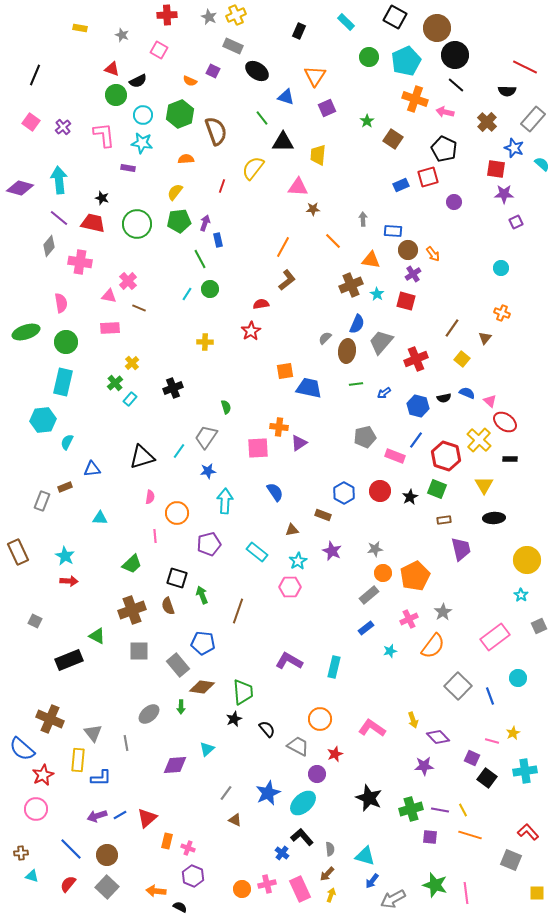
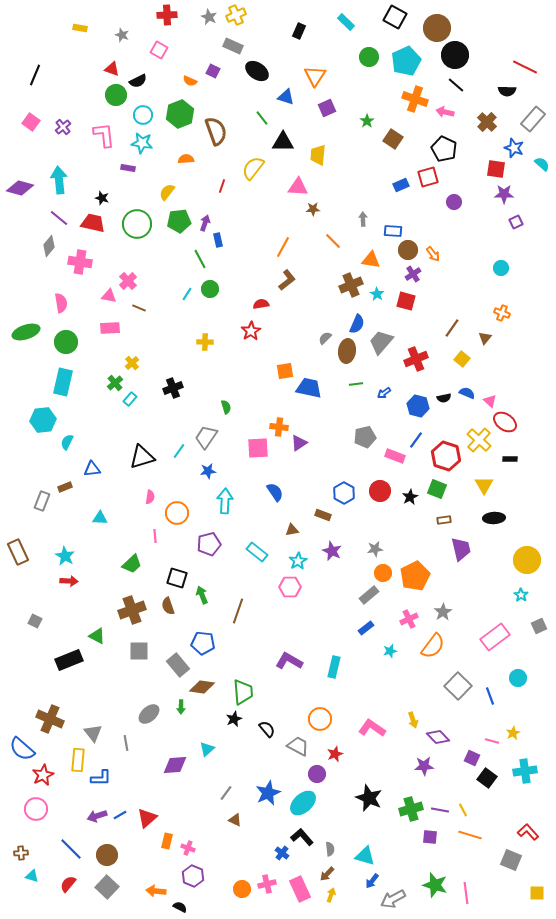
yellow semicircle at (175, 192): moved 8 px left
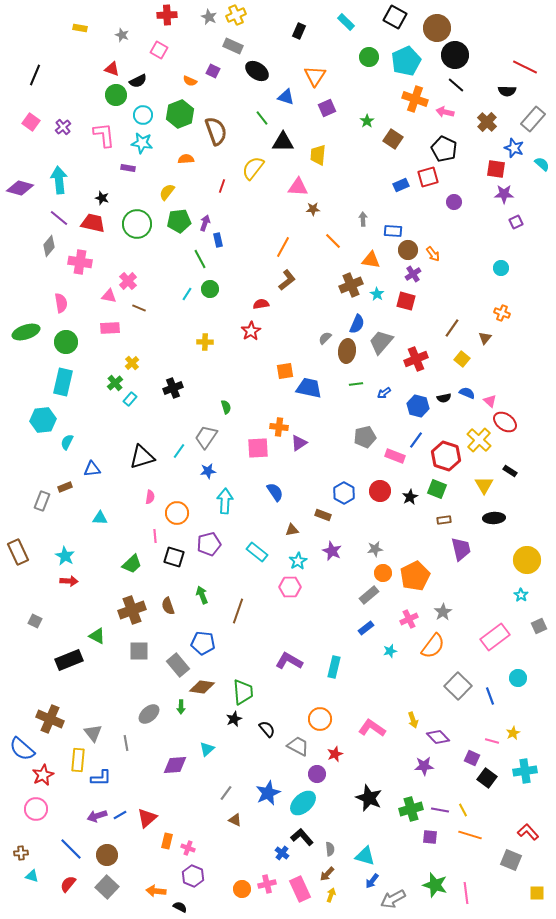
black rectangle at (510, 459): moved 12 px down; rotated 32 degrees clockwise
black square at (177, 578): moved 3 px left, 21 px up
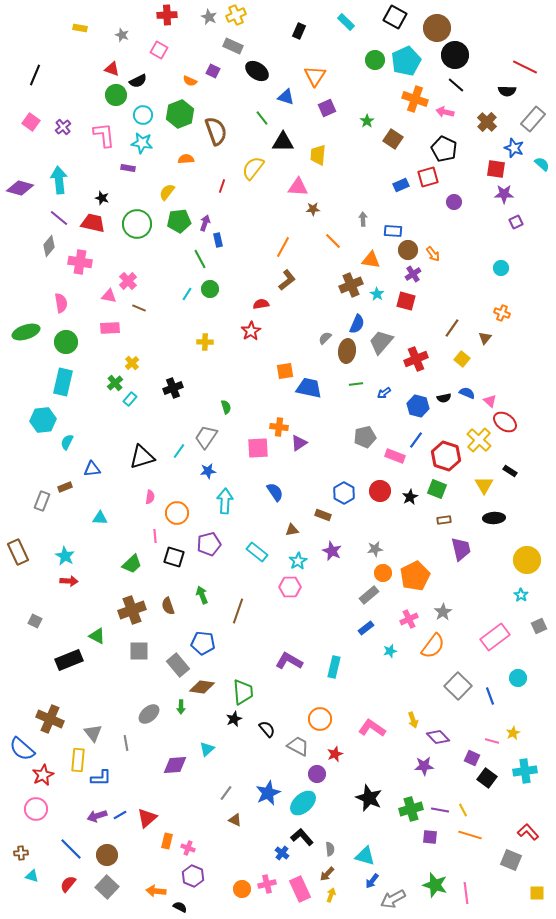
green circle at (369, 57): moved 6 px right, 3 px down
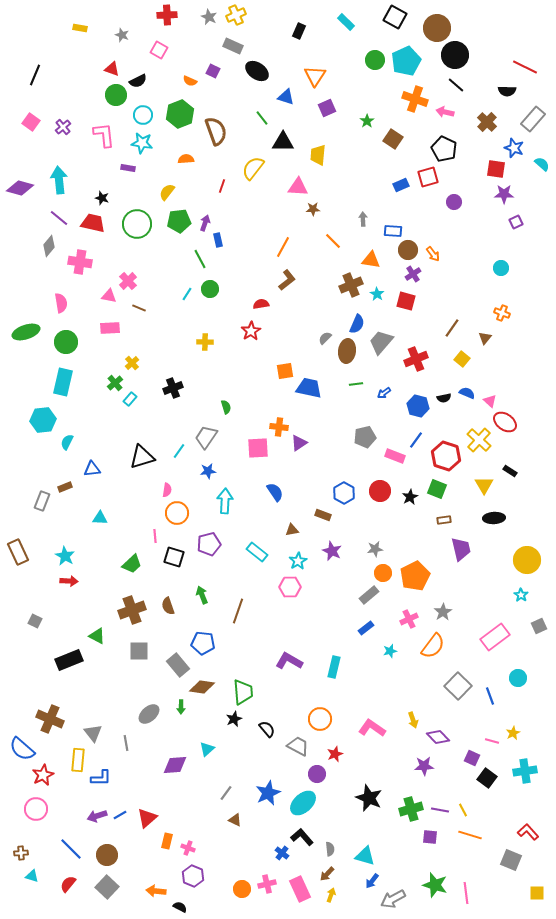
pink semicircle at (150, 497): moved 17 px right, 7 px up
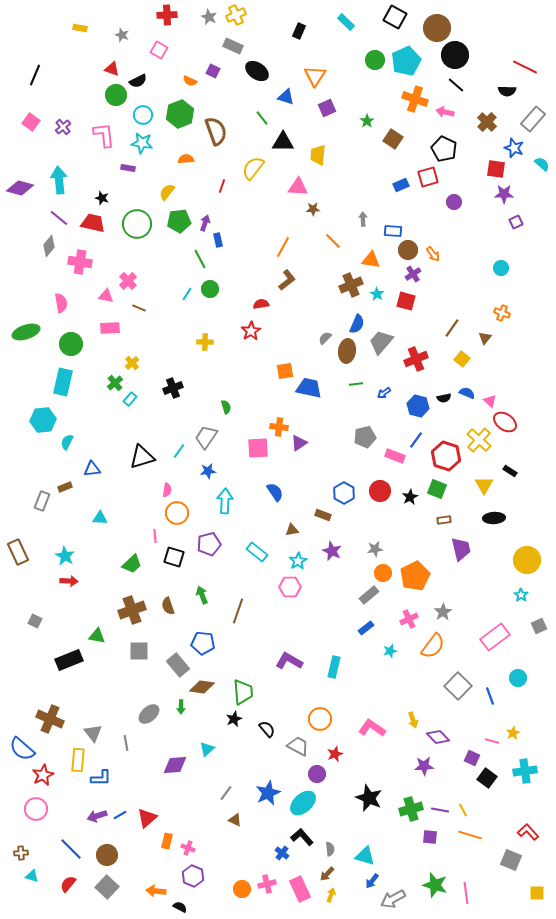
pink triangle at (109, 296): moved 3 px left
green circle at (66, 342): moved 5 px right, 2 px down
green triangle at (97, 636): rotated 18 degrees counterclockwise
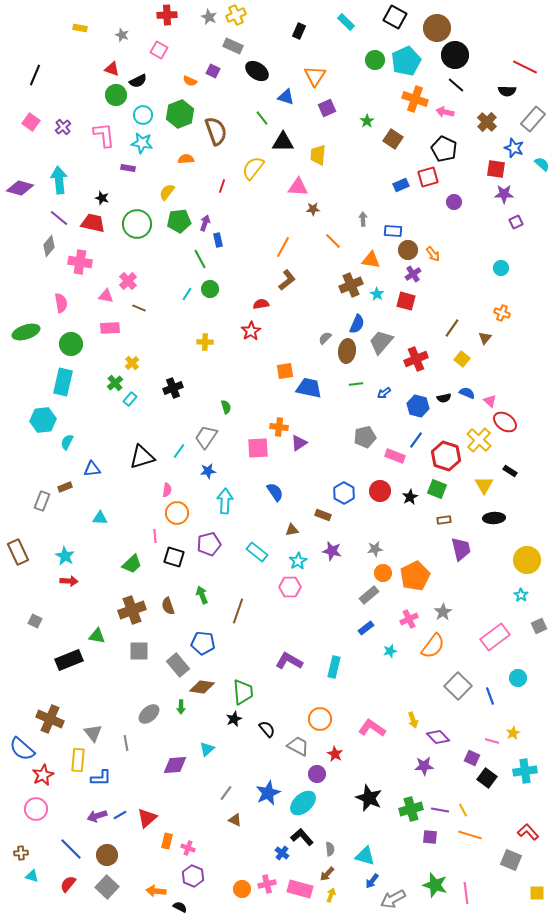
purple star at (332, 551): rotated 12 degrees counterclockwise
red star at (335, 754): rotated 21 degrees counterclockwise
pink rectangle at (300, 889): rotated 50 degrees counterclockwise
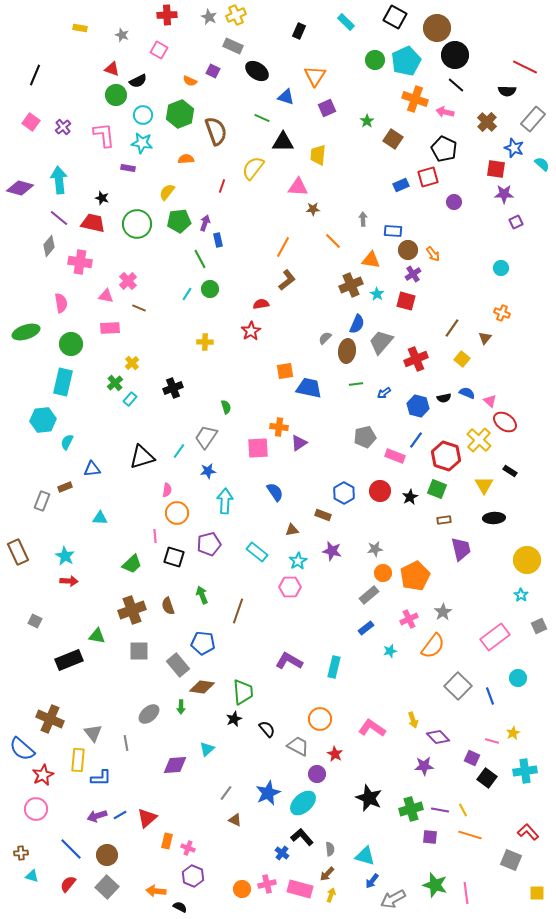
green line at (262, 118): rotated 28 degrees counterclockwise
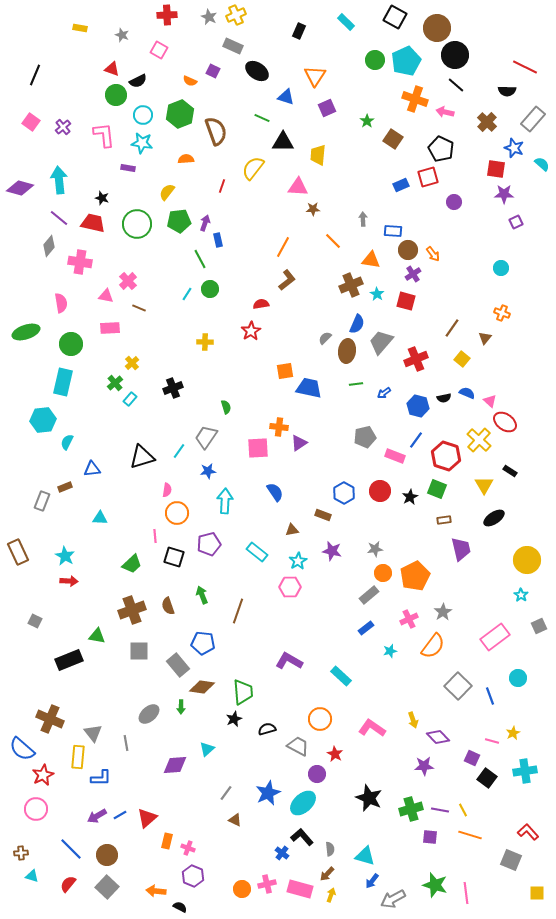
black pentagon at (444, 149): moved 3 px left
black ellipse at (494, 518): rotated 30 degrees counterclockwise
cyan rectangle at (334, 667): moved 7 px right, 9 px down; rotated 60 degrees counterclockwise
black semicircle at (267, 729): rotated 66 degrees counterclockwise
yellow rectangle at (78, 760): moved 3 px up
purple arrow at (97, 816): rotated 12 degrees counterclockwise
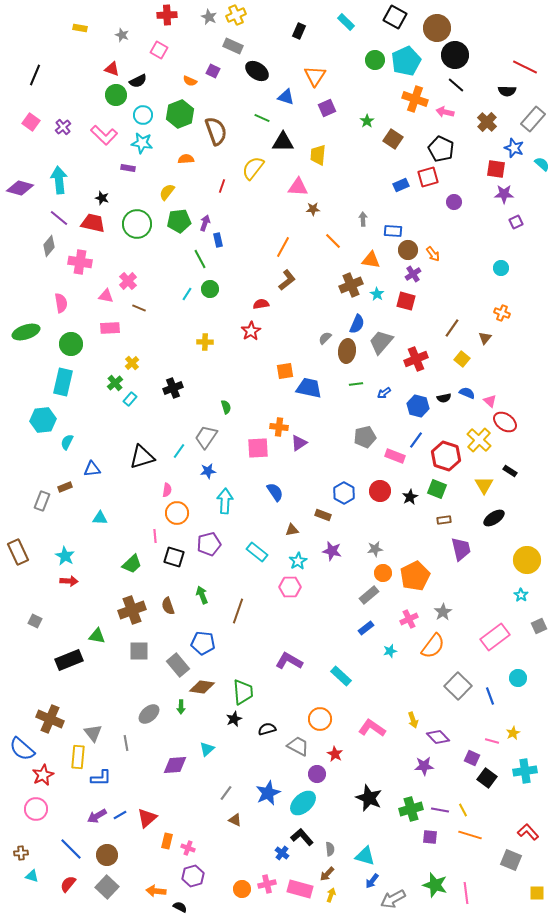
pink L-shape at (104, 135): rotated 140 degrees clockwise
purple hexagon at (193, 876): rotated 20 degrees clockwise
